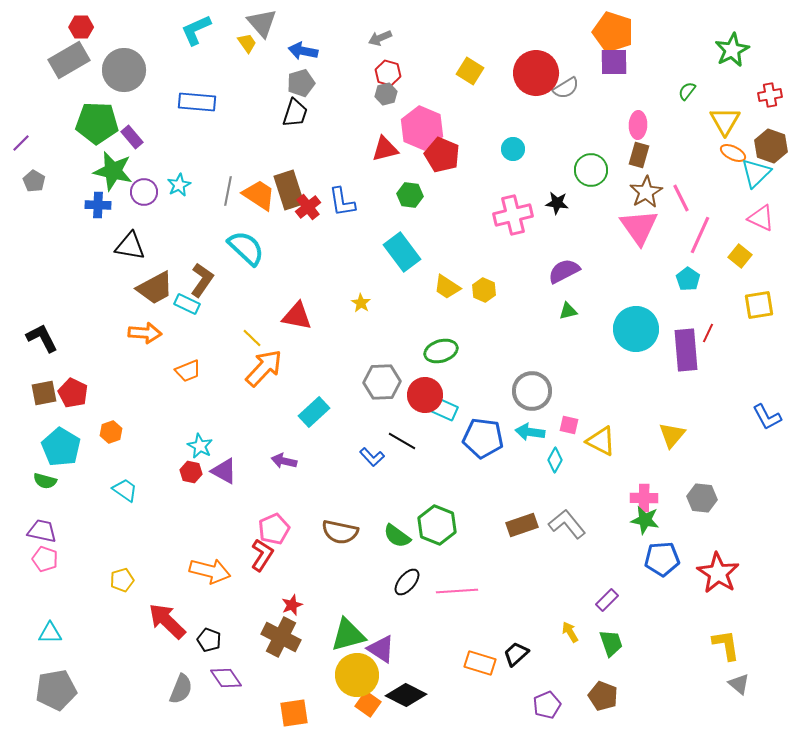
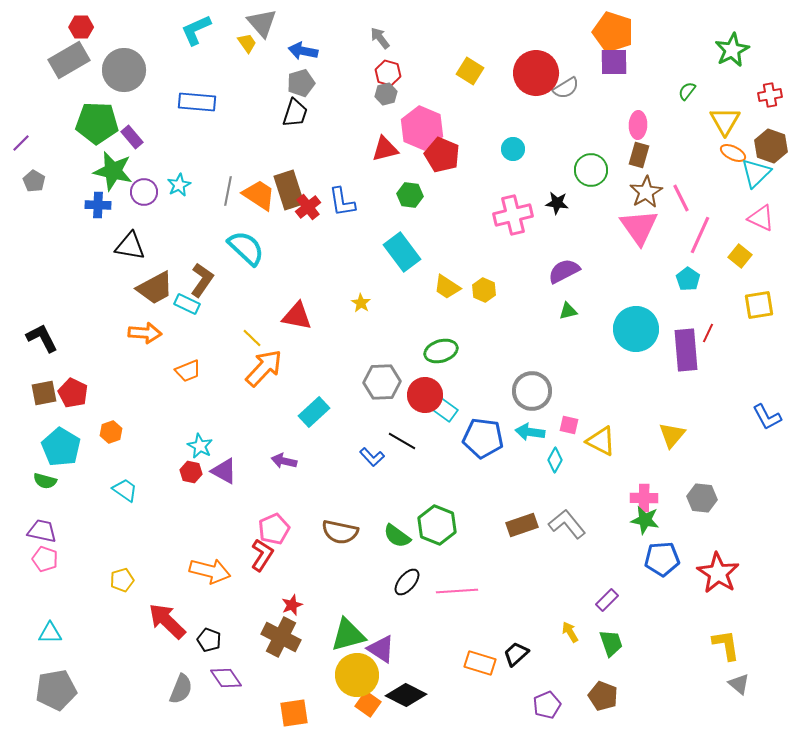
gray arrow at (380, 38): rotated 75 degrees clockwise
cyan rectangle at (444, 409): rotated 12 degrees clockwise
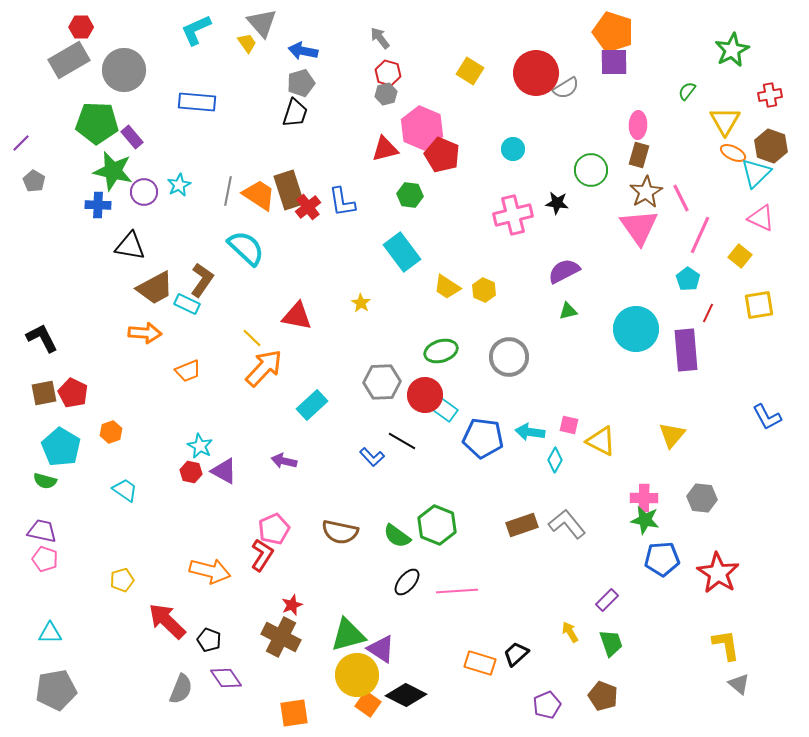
red line at (708, 333): moved 20 px up
gray circle at (532, 391): moved 23 px left, 34 px up
cyan rectangle at (314, 412): moved 2 px left, 7 px up
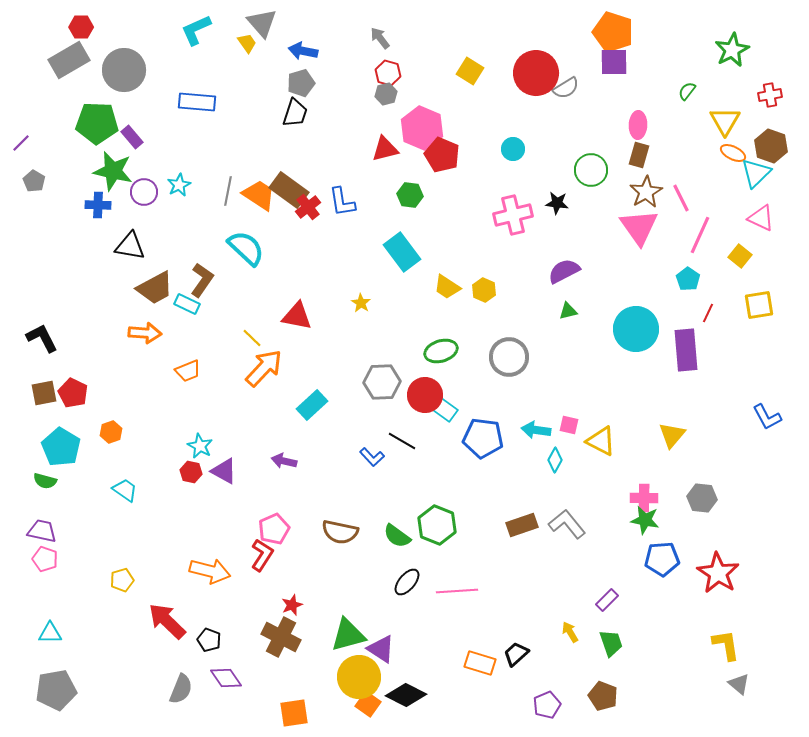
brown rectangle at (289, 190): rotated 36 degrees counterclockwise
cyan arrow at (530, 432): moved 6 px right, 2 px up
yellow circle at (357, 675): moved 2 px right, 2 px down
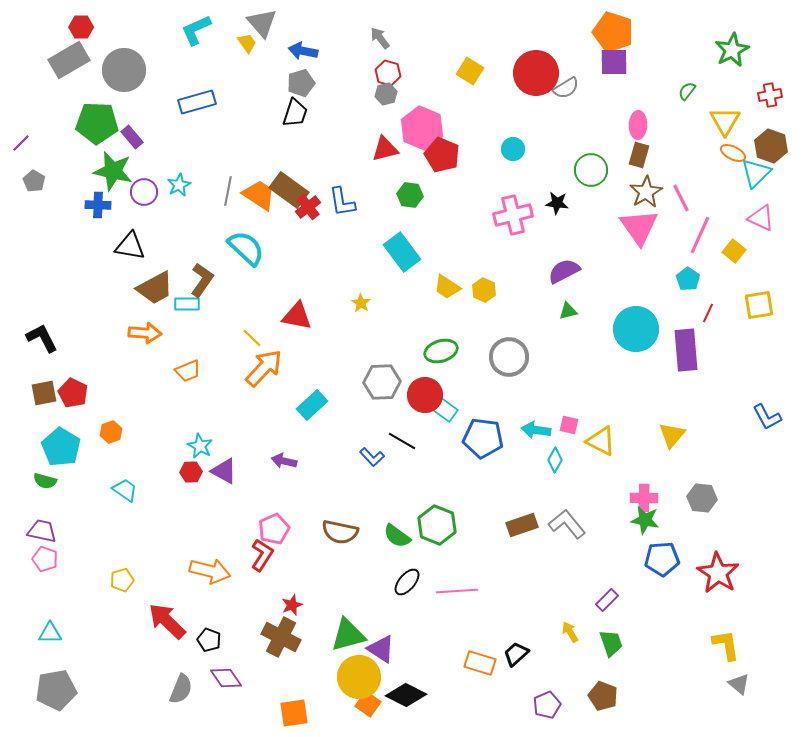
blue rectangle at (197, 102): rotated 21 degrees counterclockwise
yellow square at (740, 256): moved 6 px left, 5 px up
cyan rectangle at (187, 304): rotated 25 degrees counterclockwise
red hexagon at (191, 472): rotated 15 degrees counterclockwise
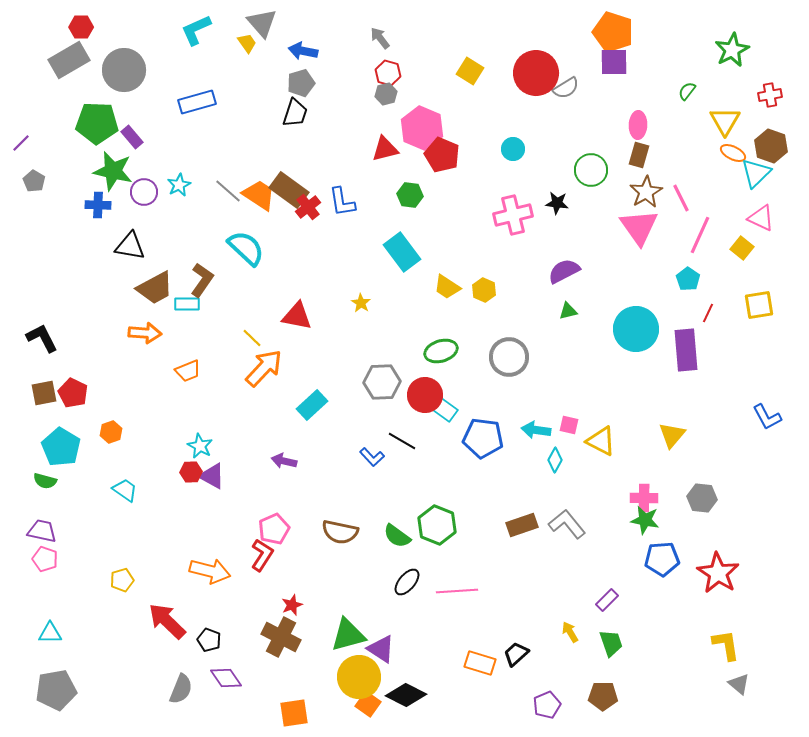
gray line at (228, 191): rotated 60 degrees counterclockwise
yellow square at (734, 251): moved 8 px right, 3 px up
purple triangle at (224, 471): moved 12 px left, 5 px down
brown pentagon at (603, 696): rotated 20 degrees counterclockwise
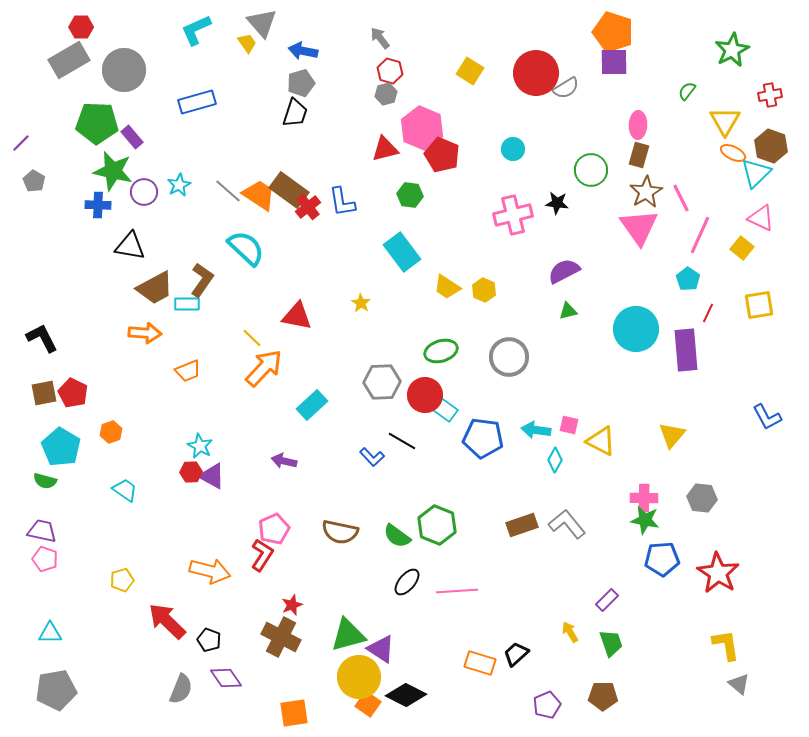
red hexagon at (388, 73): moved 2 px right, 2 px up
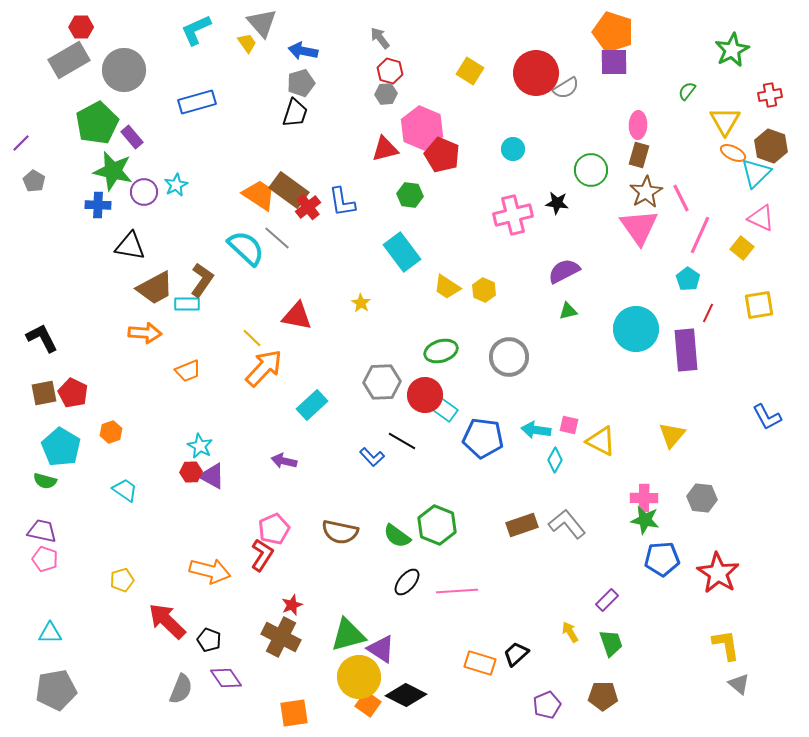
gray hexagon at (386, 94): rotated 10 degrees clockwise
green pentagon at (97, 123): rotated 30 degrees counterclockwise
cyan star at (179, 185): moved 3 px left
gray line at (228, 191): moved 49 px right, 47 px down
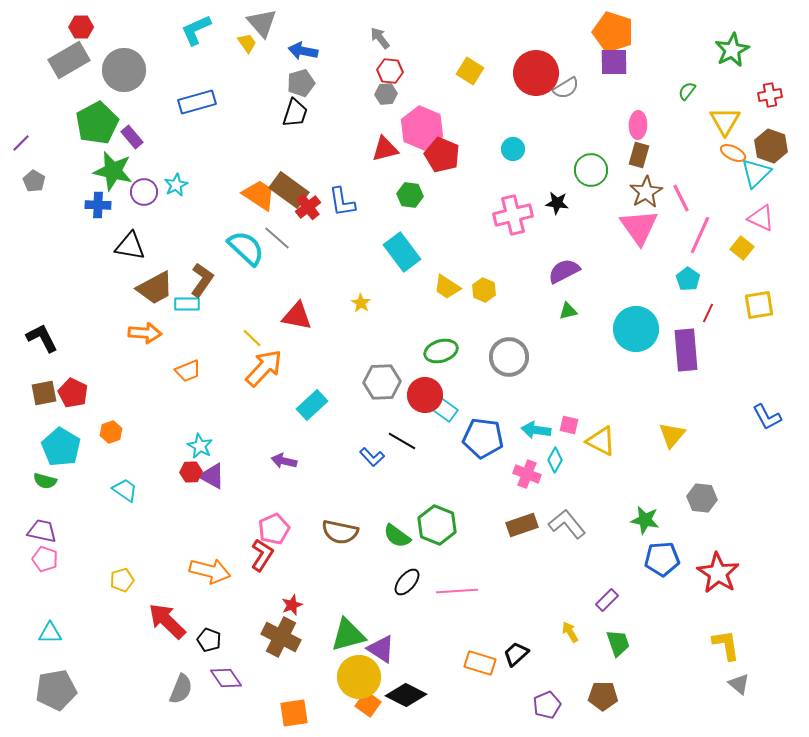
red hexagon at (390, 71): rotated 10 degrees counterclockwise
pink cross at (644, 498): moved 117 px left, 24 px up; rotated 20 degrees clockwise
green trapezoid at (611, 643): moved 7 px right
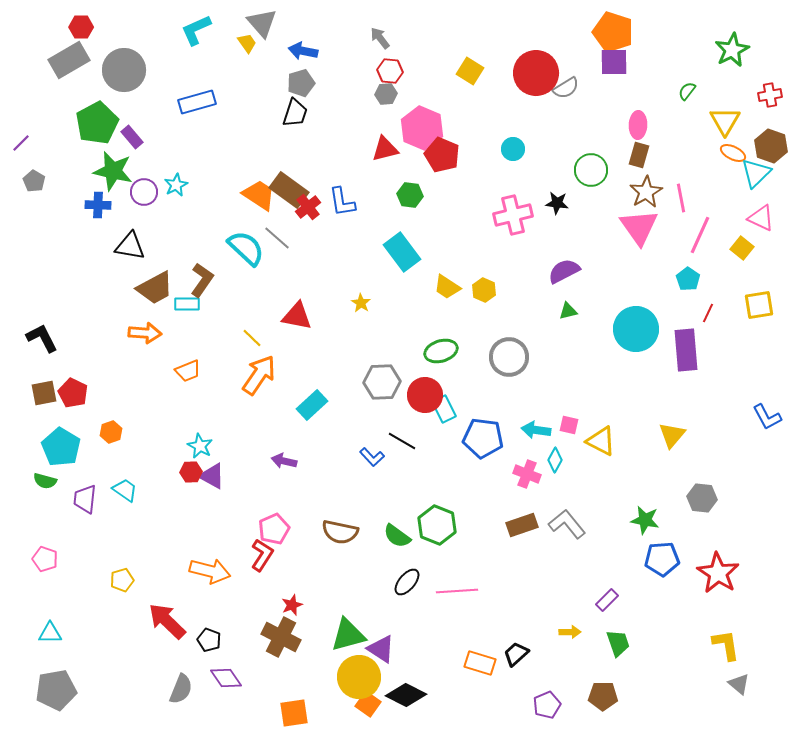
pink line at (681, 198): rotated 16 degrees clockwise
orange arrow at (264, 368): moved 5 px left, 7 px down; rotated 9 degrees counterclockwise
cyan rectangle at (444, 409): rotated 28 degrees clockwise
purple trapezoid at (42, 531): moved 43 px right, 32 px up; rotated 96 degrees counterclockwise
yellow arrow at (570, 632): rotated 120 degrees clockwise
